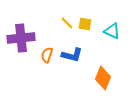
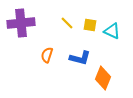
yellow square: moved 5 px right, 1 px down
purple cross: moved 15 px up
blue L-shape: moved 8 px right, 3 px down
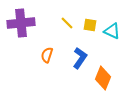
blue L-shape: rotated 70 degrees counterclockwise
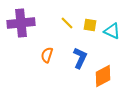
blue L-shape: rotated 10 degrees counterclockwise
orange diamond: moved 2 px up; rotated 40 degrees clockwise
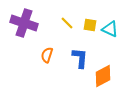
purple cross: moved 3 px right; rotated 24 degrees clockwise
cyan triangle: moved 2 px left, 2 px up
blue L-shape: rotated 20 degrees counterclockwise
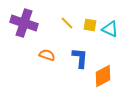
orange semicircle: rotated 91 degrees clockwise
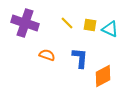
purple cross: moved 1 px right
